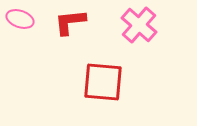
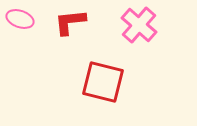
red square: rotated 9 degrees clockwise
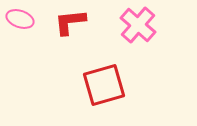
pink cross: moved 1 px left
red square: moved 1 px right, 3 px down; rotated 30 degrees counterclockwise
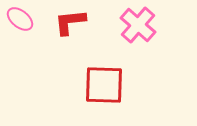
pink ellipse: rotated 20 degrees clockwise
red square: rotated 18 degrees clockwise
